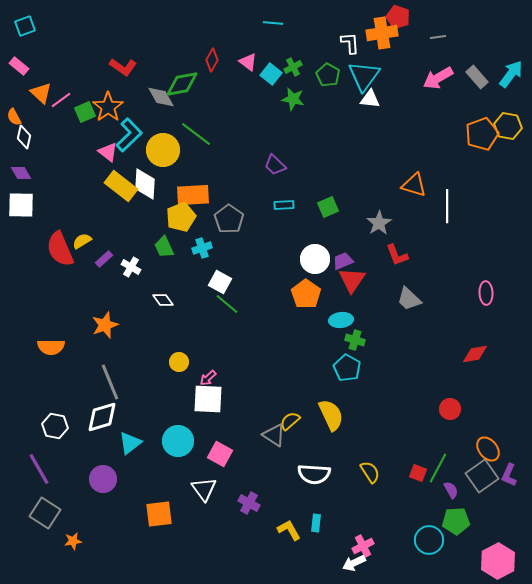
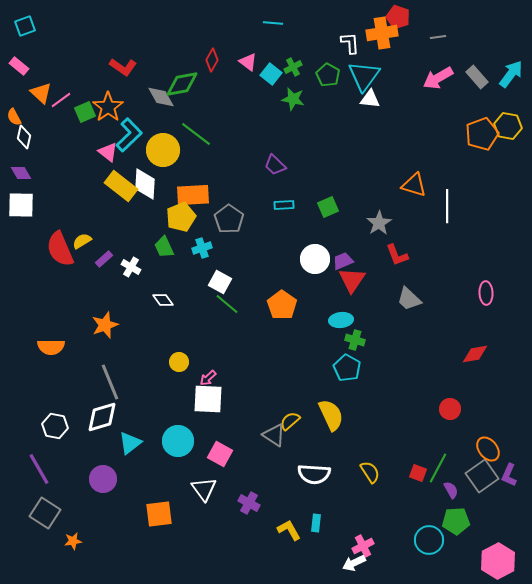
orange pentagon at (306, 294): moved 24 px left, 11 px down
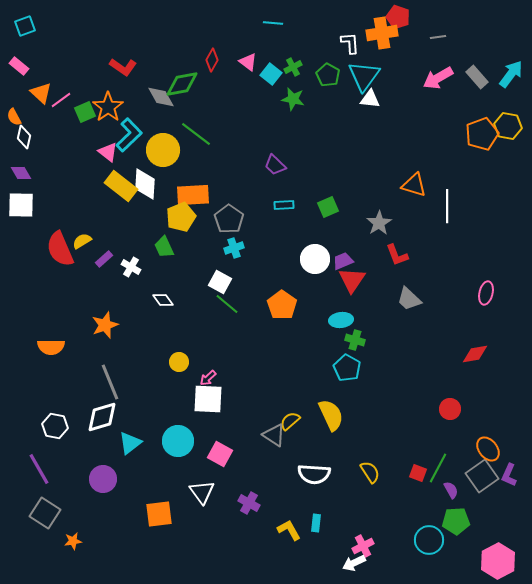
cyan cross at (202, 248): moved 32 px right
pink ellipse at (486, 293): rotated 15 degrees clockwise
white triangle at (204, 489): moved 2 px left, 3 px down
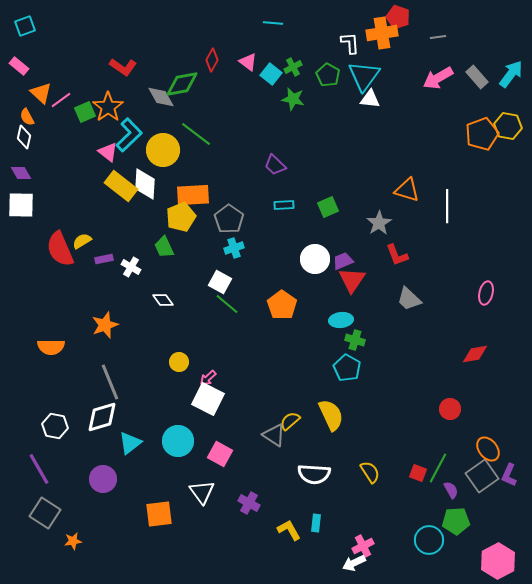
orange semicircle at (14, 117): moved 13 px right
orange triangle at (414, 185): moved 7 px left, 5 px down
purple rectangle at (104, 259): rotated 30 degrees clockwise
white square at (208, 399): rotated 24 degrees clockwise
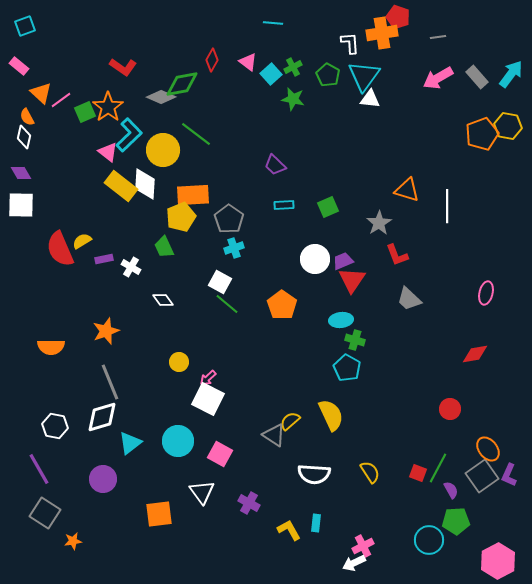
cyan square at (271, 74): rotated 10 degrees clockwise
gray diamond at (161, 97): rotated 36 degrees counterclockwise
orange star at (105, 325): moved 1 px right, 6 px down
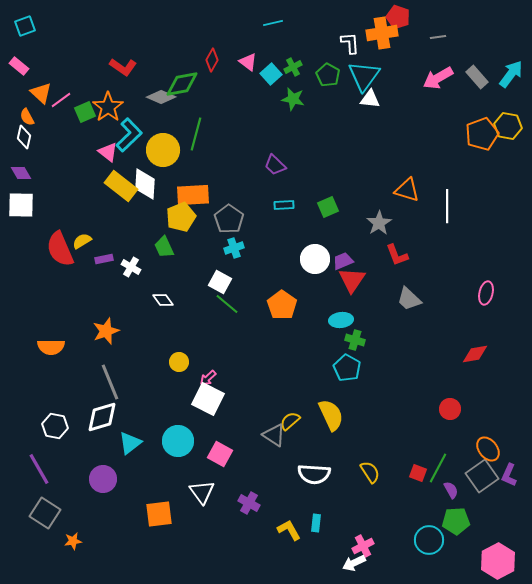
cyan line at (273, 23): rotated 18 degrees counterclockwise
green line at (196, 134): rotated 68 degrees clockwise
